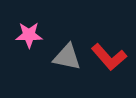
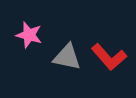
pink star: rotated 16 degrees clockwise
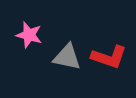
red L-shape: rotated 30 degrees counterclockwise
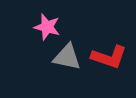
pink star: moved 18 px right, 8 px up
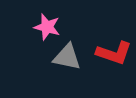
red L-shape: moved 5 px right, 4 px up
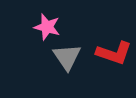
gray triangle: rotated 44 degrees clockwise
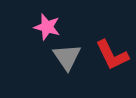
red L-shape: moved 2 px left, 2 px down; rotated 45 degrees clockwise
